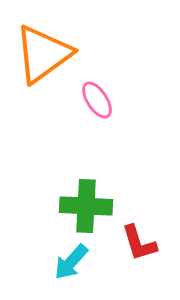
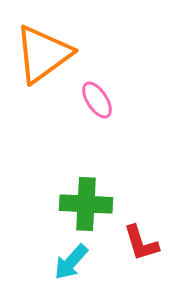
green cross: moved 2 px up
red L-shape: moved 2 px right
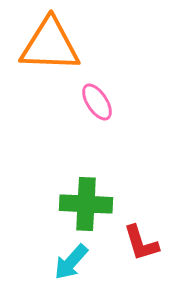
orange triangle: moved 7 px right, 9 px up; rotated 38 degrees clockwise
pink ellipse: moved 2 px down
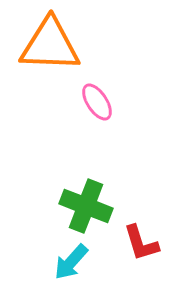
green cross: moved 2 px down; rotated 18 degrees clockwise
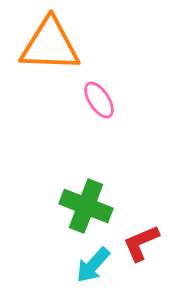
pink ellipse: moved 2 px right, 2 px up
red L-shape: rotated 84 degrees clockwise
cyan arrow: moved 22 px right, 3 px down
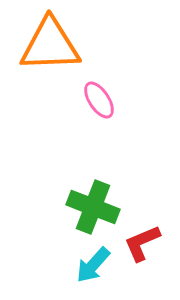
orange triangle: rotated 4 degrees counterclockwise
green cross: moved 7 px right, 1 px down
red L-shape: moved 1 px right
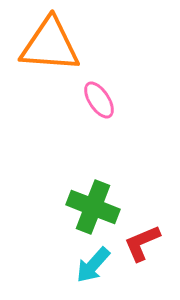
orange triangle: rotated 6 degrees clockwise
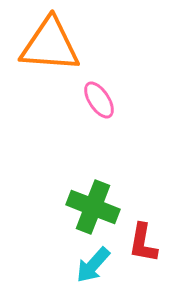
red L-shape: moved 1 px right; rotated 57 degrees counterclockwise
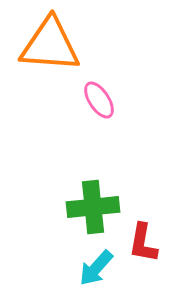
green cross: rotated 27 degrees counterclockwise
cyan arrow: moved 3 px right, 3 px down
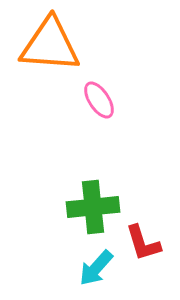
red L-shape: rotated 27 degrees counterclockwise
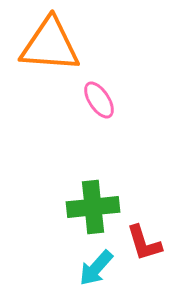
red L-shape: moved 1 px right
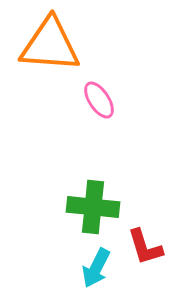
green cross: rotated 12 degrees clockwise
red L-shape: moved 1 px right, 4 px down
cyan arrow: rotated 15 degrees counterclockwise
